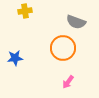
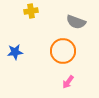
yellow cross: moved 6 px right
orange circle: moved 3 px down
blue star: moved 6 px up
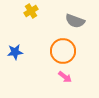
yellow cross: rotated 24 degrees counterclockwise
gray semicircle: moved 1 px left, 1 px up
pink arrow: moved 3 px left, 5 px up; rotated 88 degrees counterclockwise
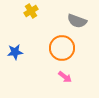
gray semicircle: moved 2 px right
orange circle: moved 1 px left, 3 px up
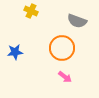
yellow cross: rotated 32 degrees counterclockwise
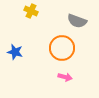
blue star: rotated 21 degrees clockwise
pink arrow: rotated 24 degrees counterclockwise
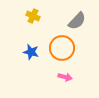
yellow cross: moved 2 px right, 5 px down
gray semicircle: rotated 66 degrees counterclockwise
blue star: moved 16 px right
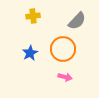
yellow cross: rotated 32 degrees counterclockwise
orange circle: moved 1 px right, 1 px down
blue star: moved 1 px left, 1 px down; rotated 28 degrees clockwise
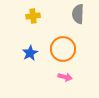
gray semicircle: moved 1 px right, 7 px up; rotated 138 degrees clockwise
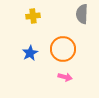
gray semicircle: moved 4 px right
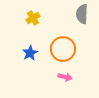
yellow cross: moved 2 px down; rotated 24 degrees counterclockwise
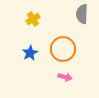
yellow cross: moved 1 px down
